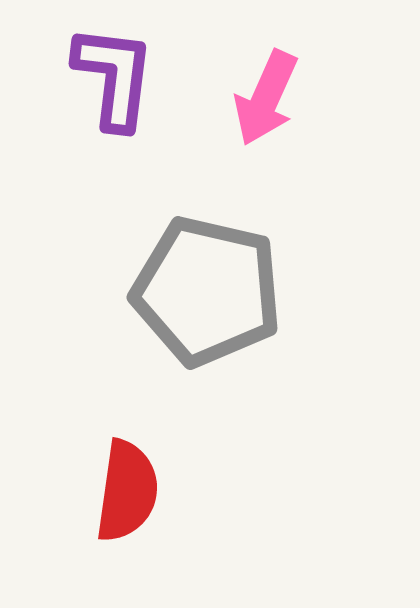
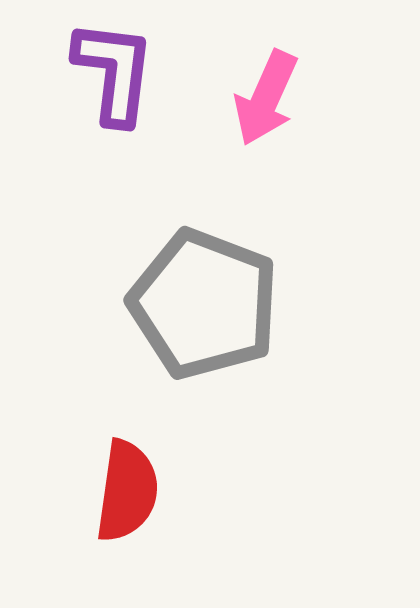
purple L-shape: moved 5 px up
gray pentagon: moved 3 px left, 13 px down; rotated 8 degrees clockwise
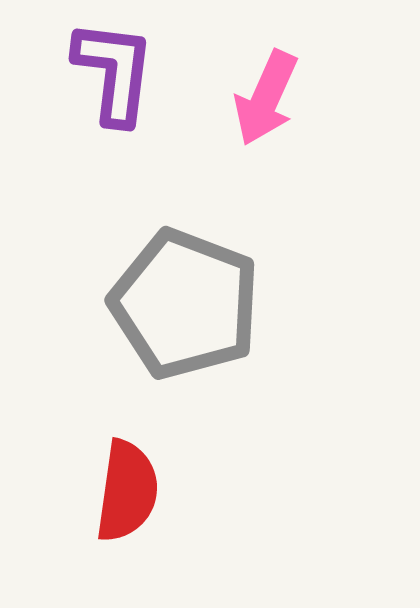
gray pentagon: moved 19 px left
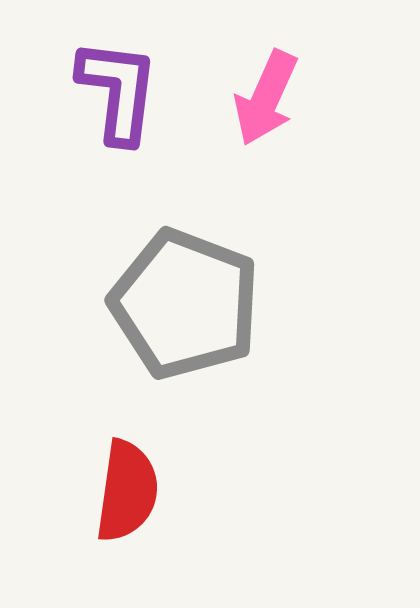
purple L-shape: moved 4 px right, 19 px down
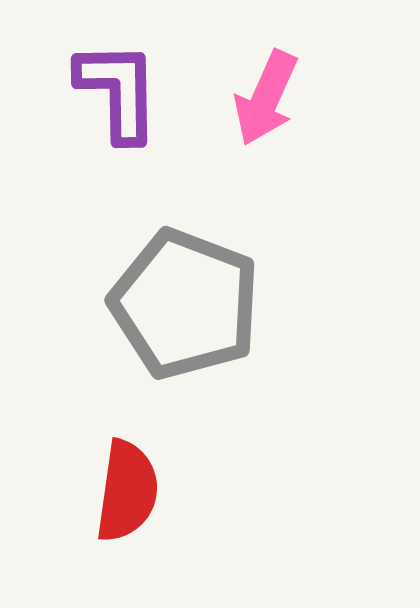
purple L-shape: rotated 8 degrees counterclockwise
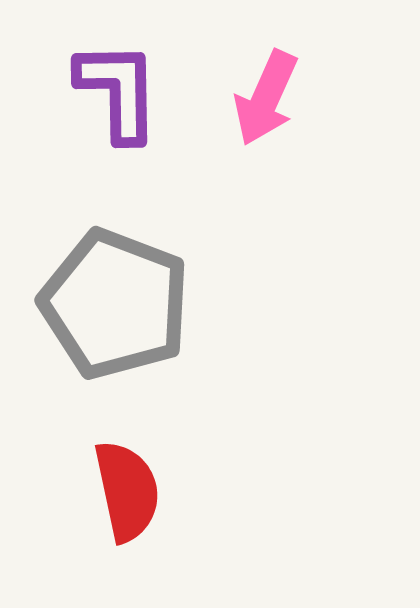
gray pentagon: moved 70 px left
red semicircle: rotated 20 degrees counterclockwise
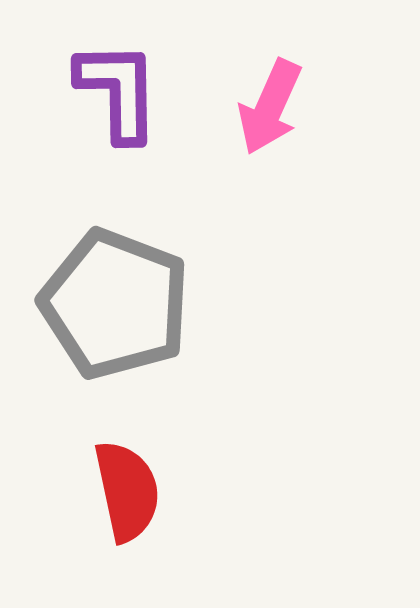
pink arrow: moved 4 px right, 9 px down
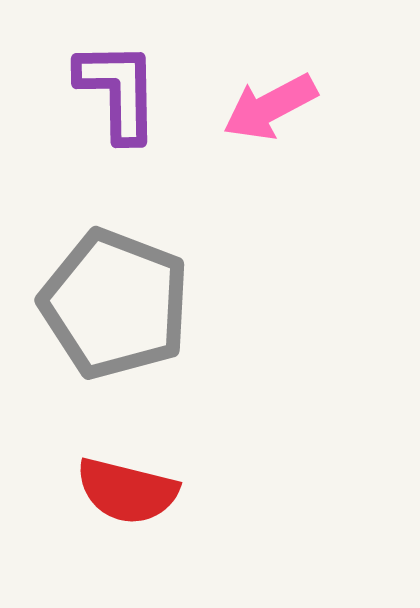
pink arrow: rotated 38 degrees clockwise
red semicircle: rotated 116 degrees clockwise
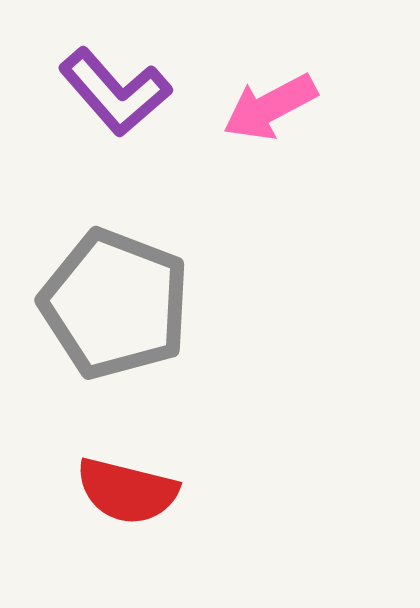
purple L-shape: moved 3 px left, 1 px down; rotated 140 degrees clockwise
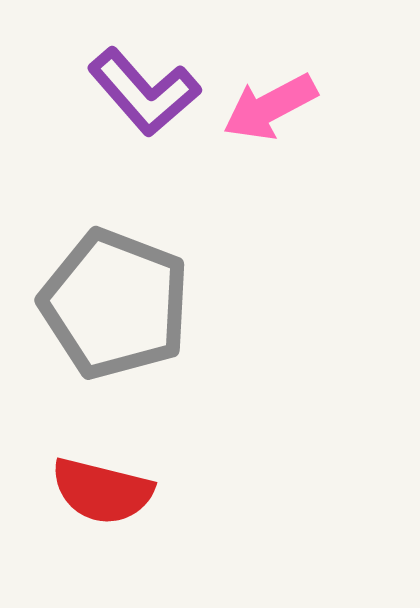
purple L-shape: moved 29 px right
red semicircle: moved 25 px left
